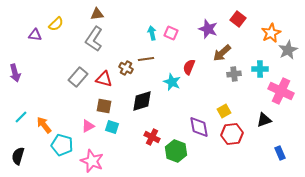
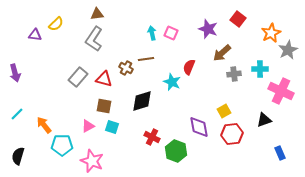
cyan line: moved 4 px left, 3 px up
cyan pentagon: rotated 15 degrees counterclockwise
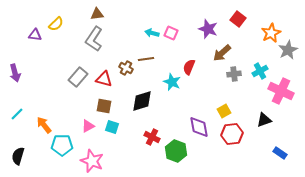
cyan arrow: rotated 64 degrees counterclockwise
cyan cross: moved 2 px down; rotated 28 degrees counterclockwise
blue rectangle: rotated 32 degrees counterclockwise
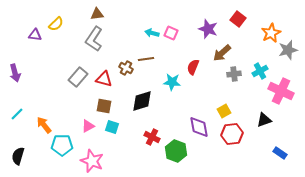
gray star: rotated 12 degrees clockwise
red semicircle: moved 4 px right
cyan star: rotated 18 degrees counterclockwise
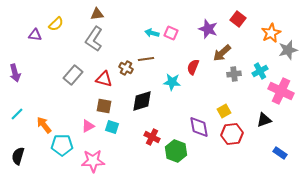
gray rectangle: moved 5 px left, 2 px up
pink star: moved 1 px right; rotated 25 degrees counterclockwise
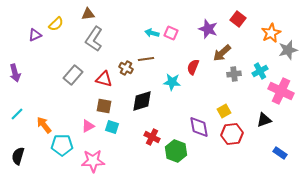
brown triangle: moved 9 px left
purple triangle: rotated 32 degrees counterclockwise
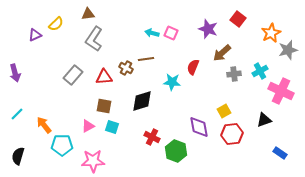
red triangle: moved 2 px up; rotated 18 degrees counterclockwise
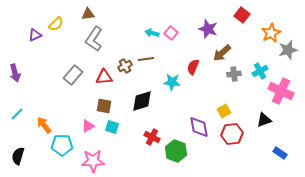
red square: moved 4 px right, 4 px up
pink square: rotated 16 degrees clockwise
brown cross: moved 1 px left, 2 px up; rotated 32 degrees clockwise
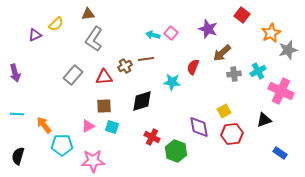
cyan arrow: moved 1 px right, 2 px down
cyan cross: moved 2 px left
brown square: rotated 14 degrees counterclockwise
cyan line: rotated 48 degrees clockwise
